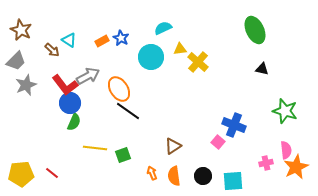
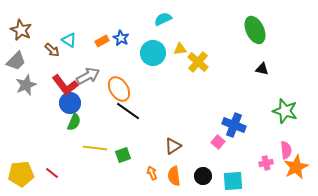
cyan semicircle: moved 9 px up
cyan circle: moved 2 px right, 4 px up
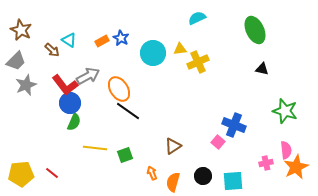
cyan semicircle: moved 34 px right, 1 px up
yellow cross: rotated 25 degrees clockwise
green square: moved 2 px right
orange semicircle: moved 1 px left, 6 px down; rotated 24 degrees clockwise
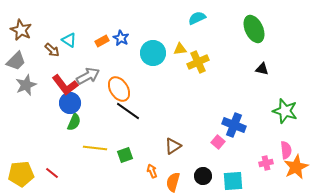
green ellipse: moved 1 px left, 1 px up
orange arrow: moved 2 px up
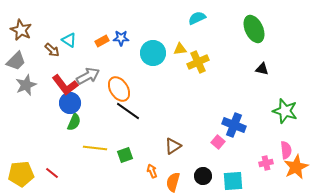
blue star: rotated 28 degrees counterclockwise
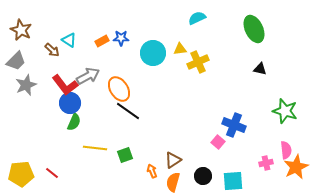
black triangle: moved 2 px left
brown triangle: moved 14 px down
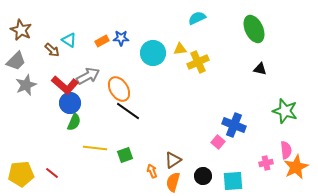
red L-shape: rotated 12 degrees counterclockwise
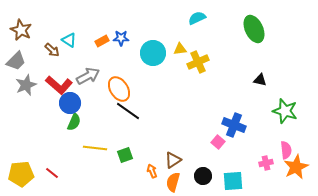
black triangle: moved 11 px down
red L-shape: moved 6 px left
